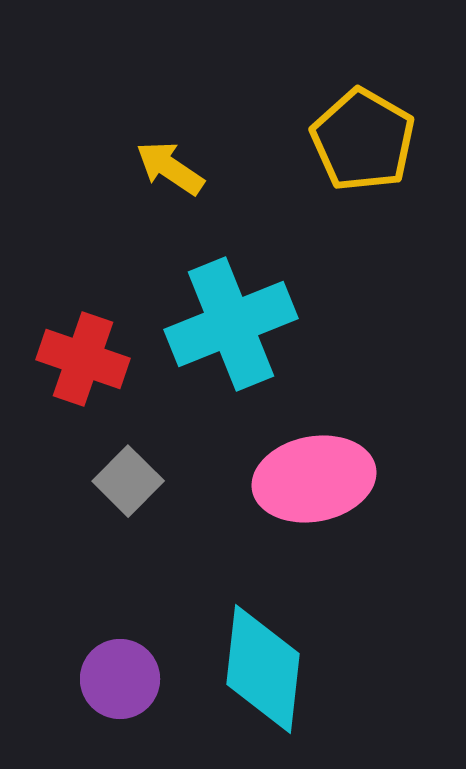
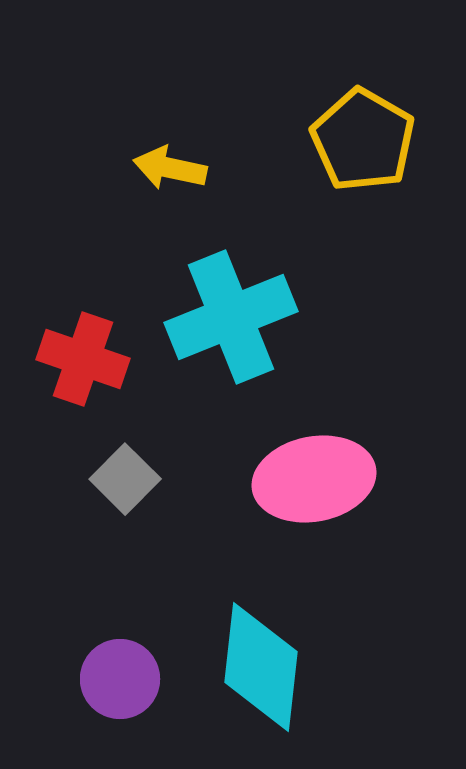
yellow arrow: rotated 22 degrees counterclockwise
cyan cross: moved 7 px up
gray square: moved 3 px left, 2 px up
cyan diamond: moved 2 px left, 2 px up
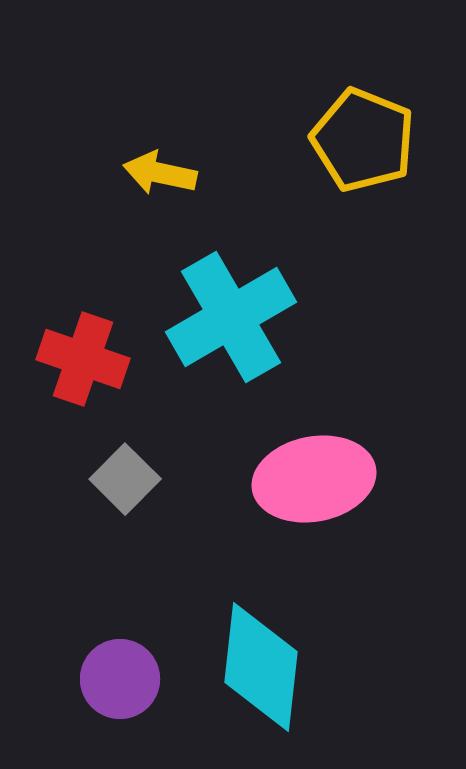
yellow pentagon: rotated 8 degrees counterclockwise
yellow arrow: moved 10 px left, 5 px down
cyan cross: rotated 8 degrees counterclockwise
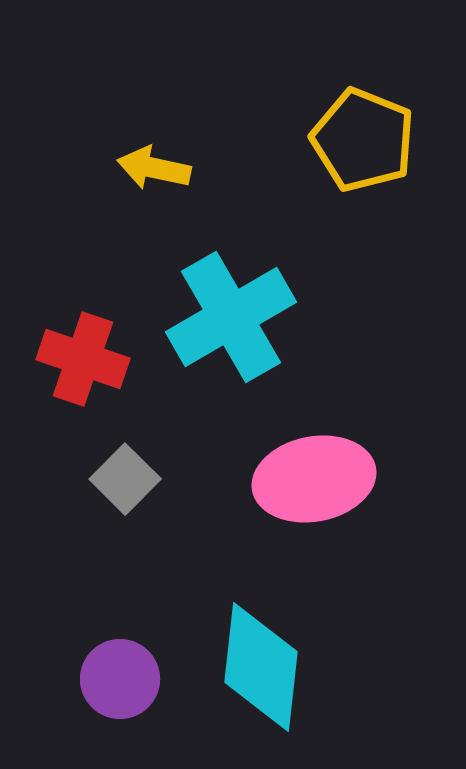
yellow arrow: moved 6 px left, 5 px up
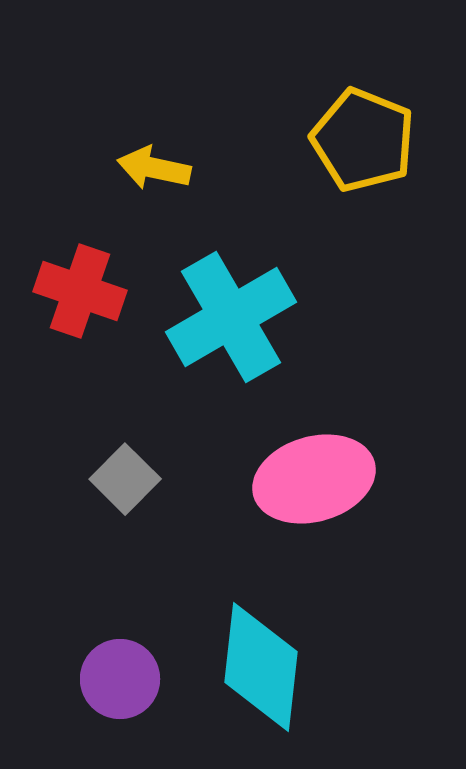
red cross: moved 3 px left, 68 px up
pink ellipse: rotated 5 degrees counterclockwise
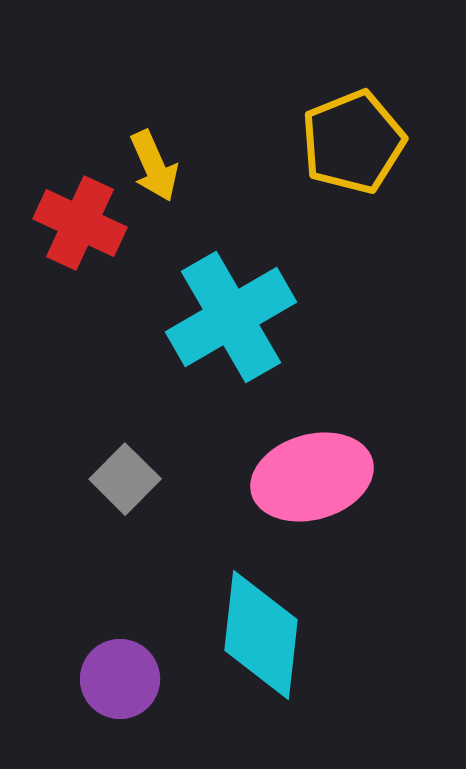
yellow pentagon: moved 10 px left, 2 px down; rotated 28 degrees clockwise
yellow arrow: moved 2 px up; rotated 126 degrees counterclockwise
red cross: moved 68 px up; rotated 6 degrees clockwise
pink ellipse: moved 2 px left, 2 px up
cyan diamond: moved 32 px up
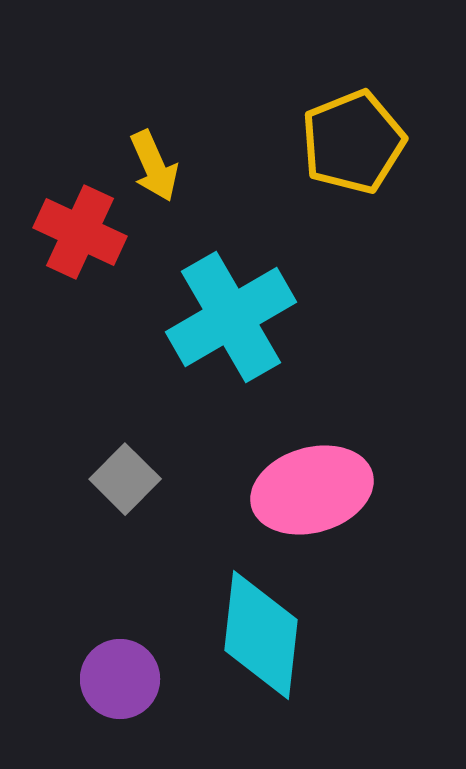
red cross: moved 9 px down
pink ellipse: moved 13 px down
